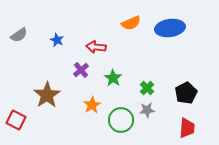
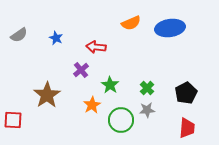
blue star: moved 1 px left, 2 px up
green star: moved 3 px left, 7 px down
red square: moved 3 px left; rotated 24 degrees counterclockwise
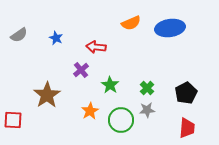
orange star: moved 2 px left, 6 px down
